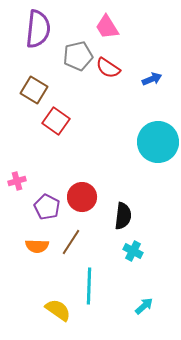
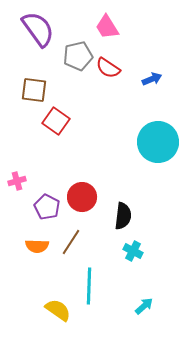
purple semicircle: rotated 42 degrees counterclockwise
brown square: rotated 24 degrees counterclockwise
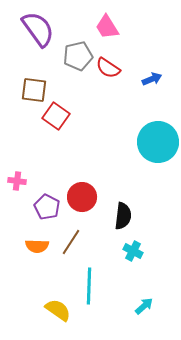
red square: moved 5 px up
pink cross: rotated 24 degrees clockwise
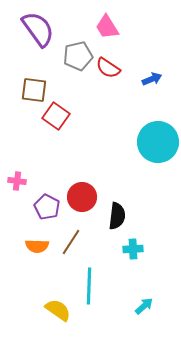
black semicircle: moved 6 px left
cyan cross: moved 2 px up; rotated 30 degrees counterclockwise
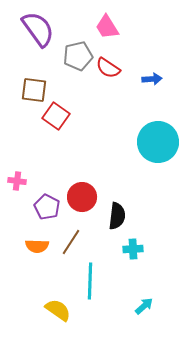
blue arrow: rotated 18 degrees clockwise
cyan line: moved 1 px right, 5 px up
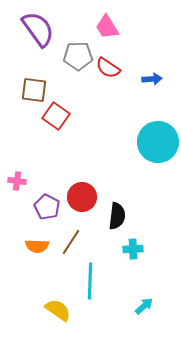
gray pentagon: rotated 12 degrees clockwise
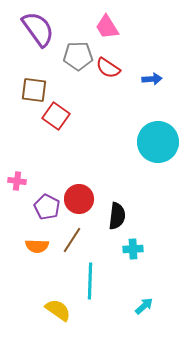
red circle: moved 3 px left, 2 px down
brown line: moved 1 px right, 2 px up
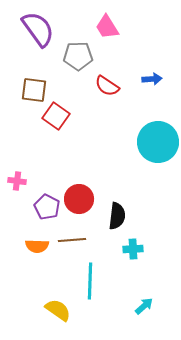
red semicircle: moved 1 px left, 18 px down
brown line: rotated 52 degrees clockwise
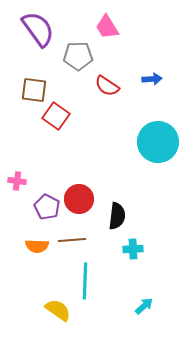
cyan line: moved 5 px left
